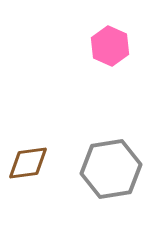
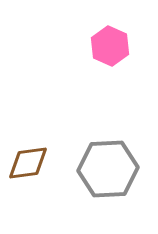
gray hexagon: moved 3 px left; rotated 6 degrees clockwise
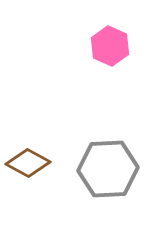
brown diamond: rotated 36 degrees clockwise
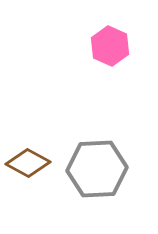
gray hexagon: moved 11 px left
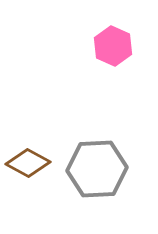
pink hexagon: moved 3 px right
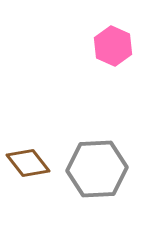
brown diamond: rotated 24 degrees clockwise
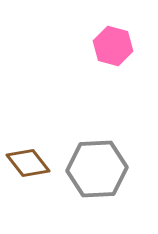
pink hexagon: rotated 9 degrees counterclockwise
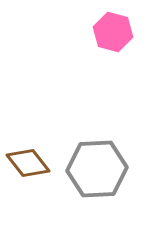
pink hexagon: moved 14 px up
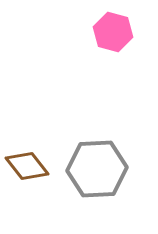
brown diamond: moved 1 px left, 3 px down
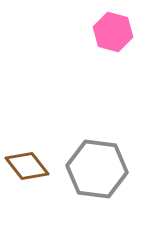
gray hexagon: rotated 10 degrees clockwise
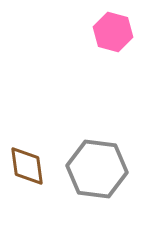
brown diamond: rotated 30 degrees clockwise
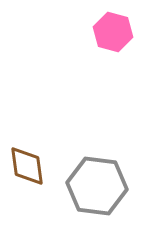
gray hexagon: moved 17 px down
